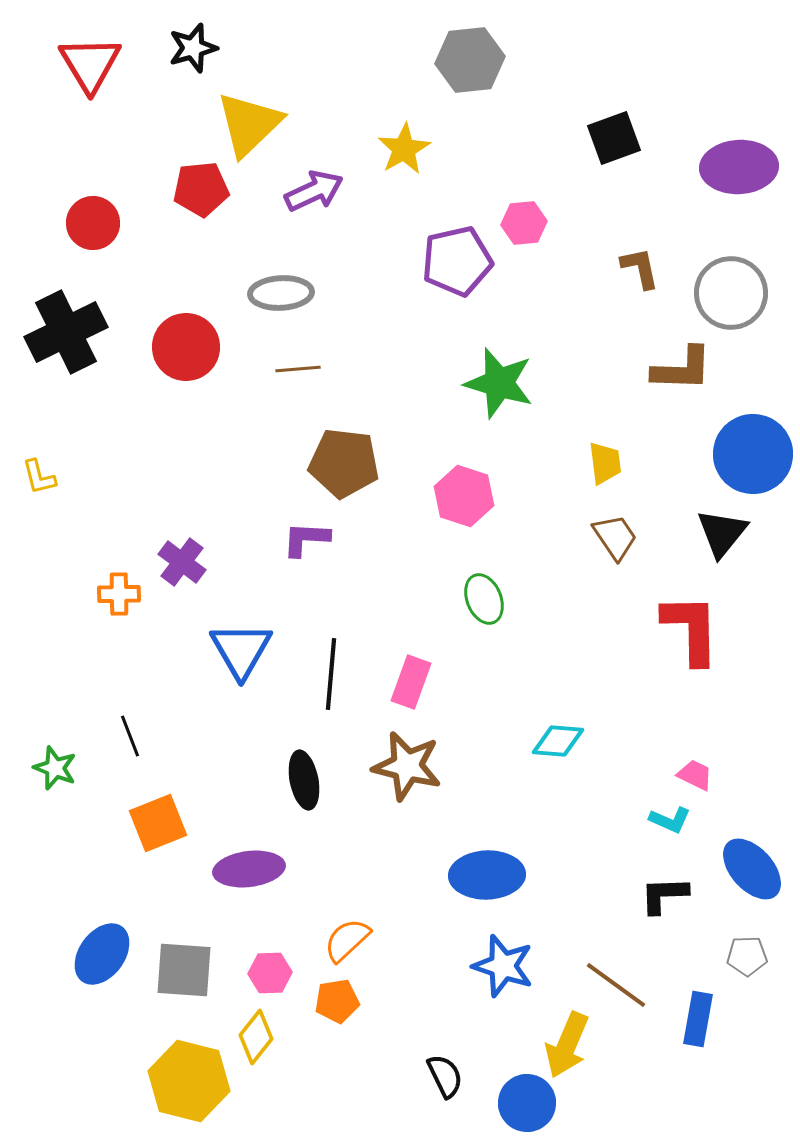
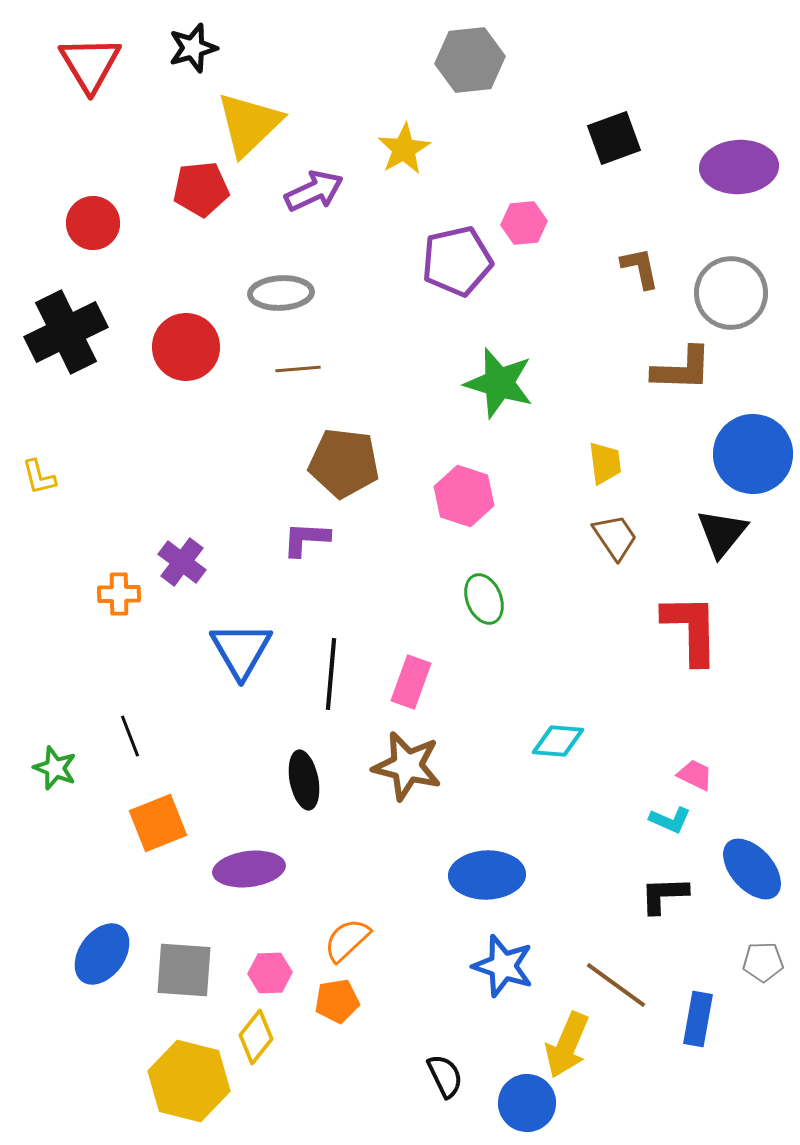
gray pentagon at (747, 956): moved 16 px right, 6 px down
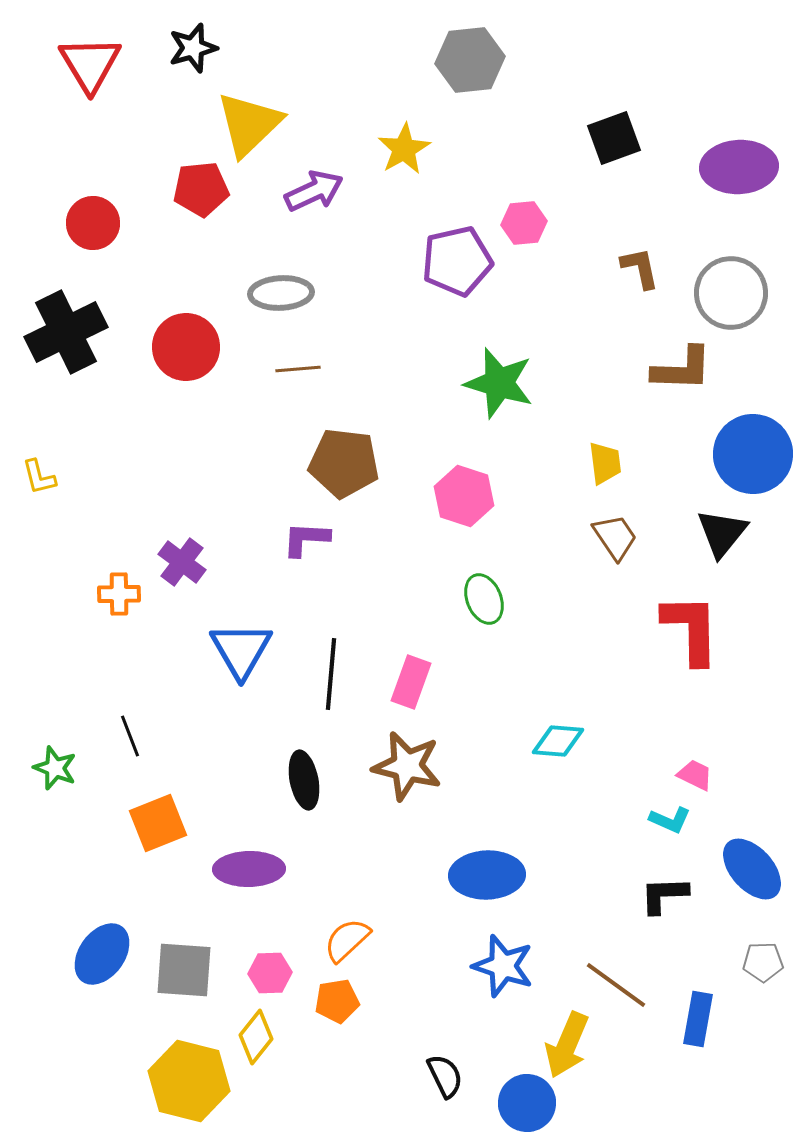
purple ellipse at (249, 869): rotated 6 degrees clockwise
